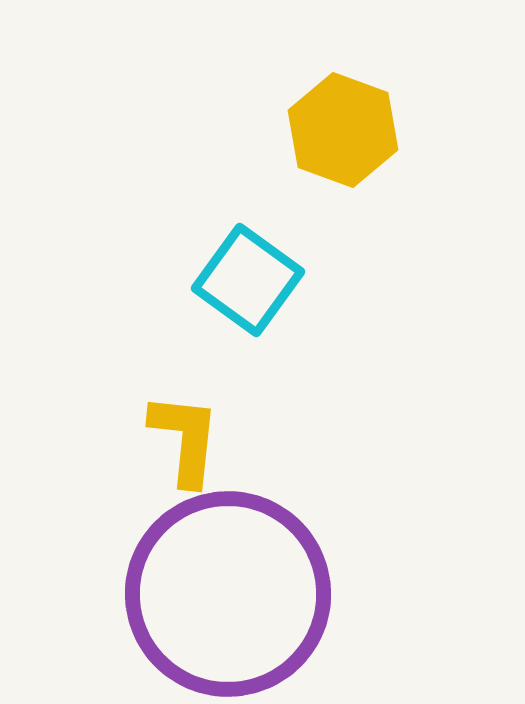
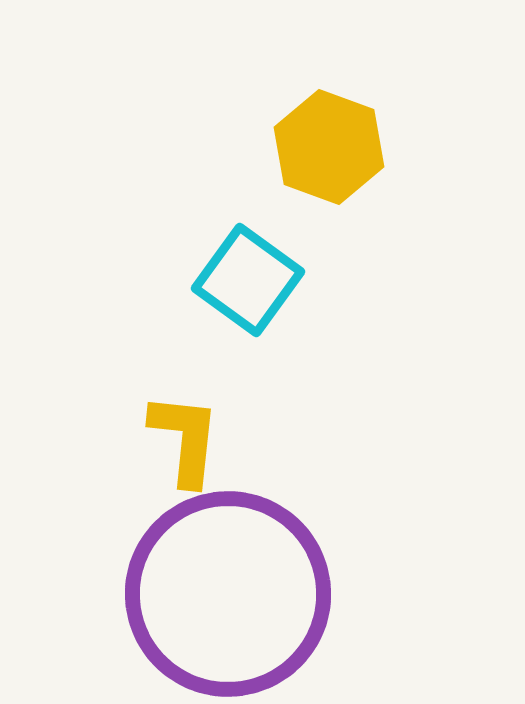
yellow hexagon: moved 14 px left, 17 px down
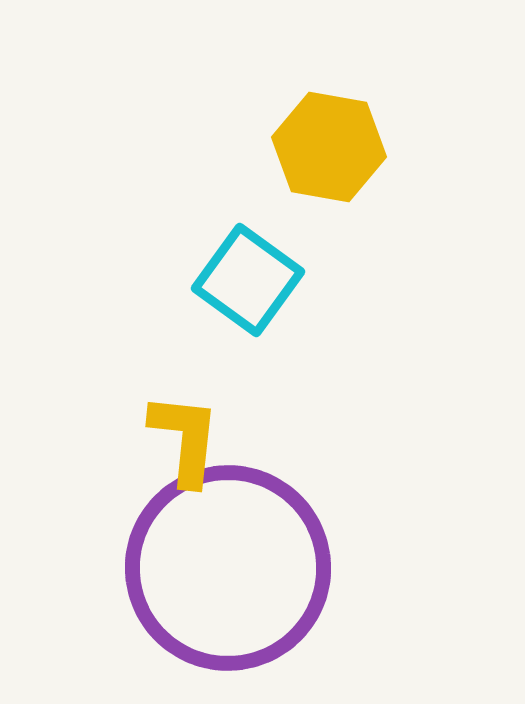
yellow hexagon: rotated 10 degrees counterclockwise
purple circle: moved 26 px up
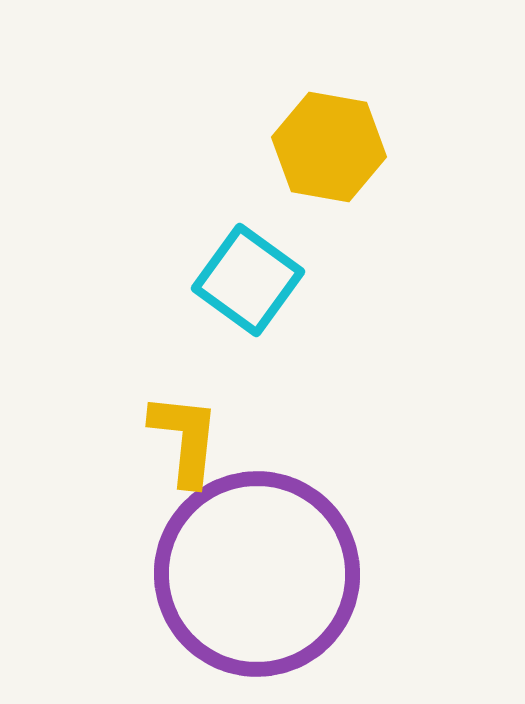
purple circle: moved 29 px right, 6 px down
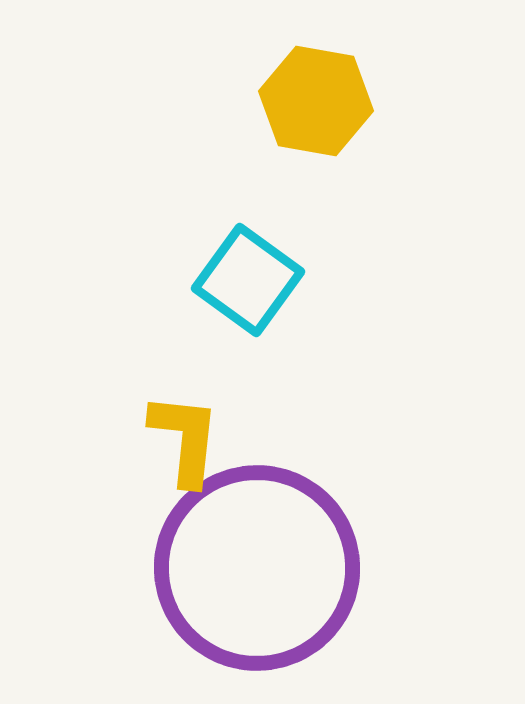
yellow hexagon: moved 13 px left, 46 px up
purple circle: moved 6 px up
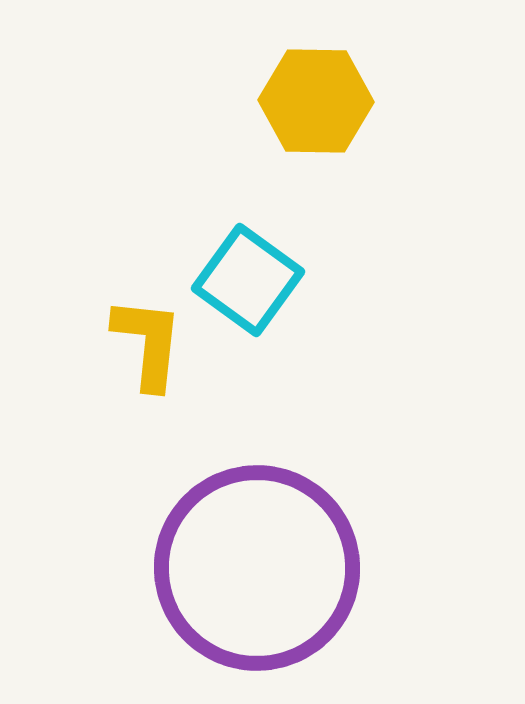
yellow hexagon: rotated 9 degrees counterclockwise
yellow L-shape: moved 37 px left, 96 px up
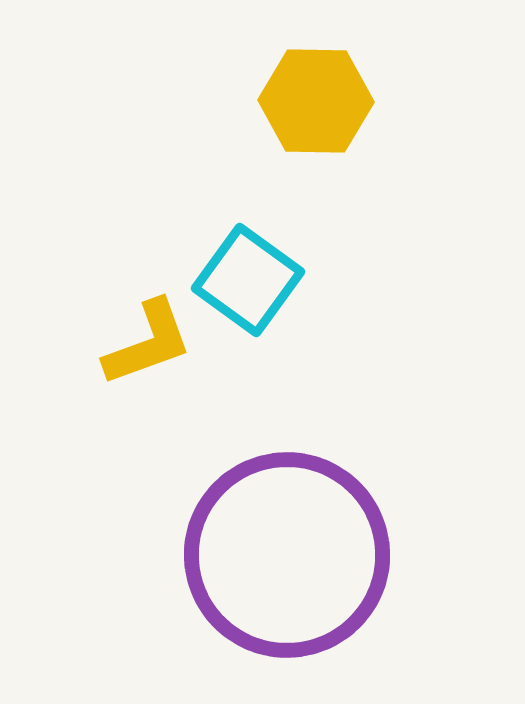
yellow L-shape: rotated 64 degrees clockwise
purple circle: moved 30 px right, 13 px up
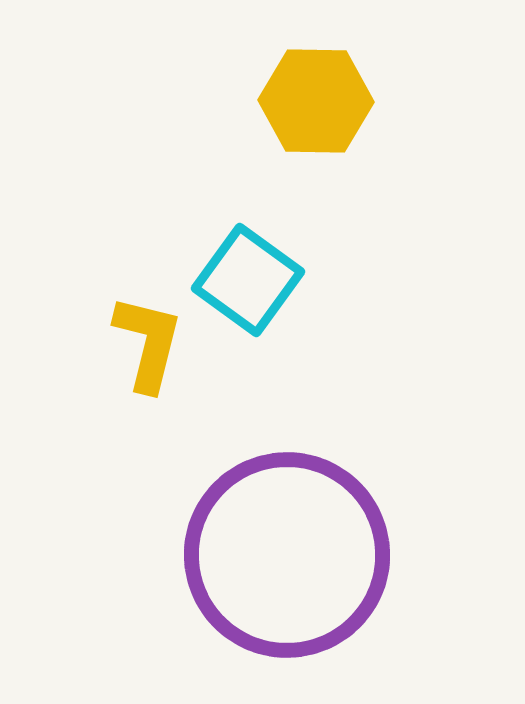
yellow L-shape: rotated 56 degrees counterclockwise
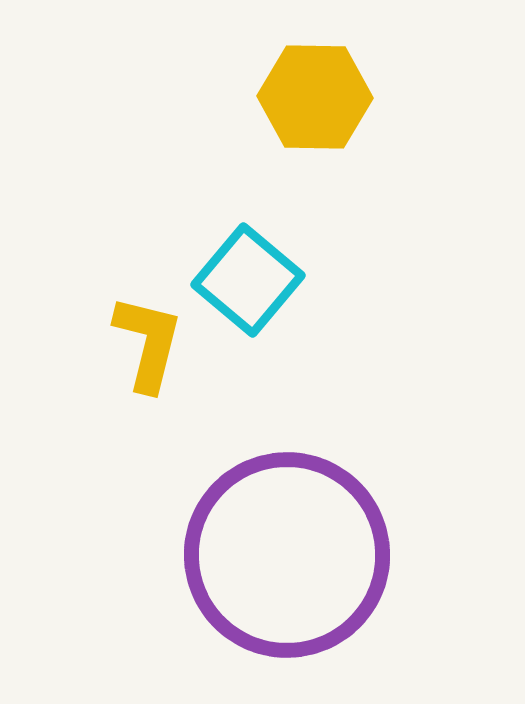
yellow hexagon: moved 1 px left, 4 px up
cyan square: rotated 4 degrees clockwise
